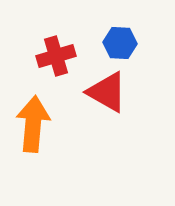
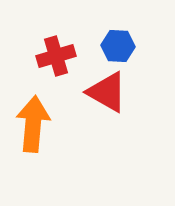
blue hexagon: moved 2 px left, 3 px down
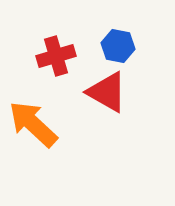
blue hexagon: rotated 8 degrees clockwise
orange arrow: rotated 52 degrees counterclockwise
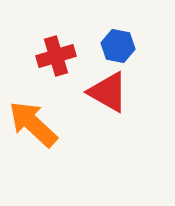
red triangle: moved 1 px right
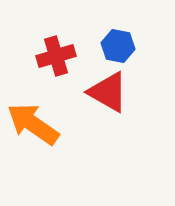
orange arrow: rotated 8 degrees counterclockwise
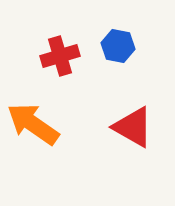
red cross: moved 4 px right
red triangle: moved 25 px right, 35 px down
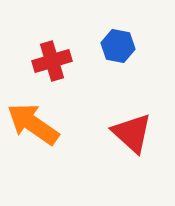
red cross: moved 8 px left, 5 px down
red triangle: moved 1 px left, 6 px down; rotated 12 degrees clockwise
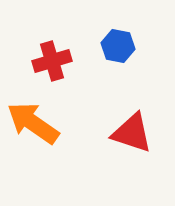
orange arrow: moved 1 px up
red triangle: rotated 24 degrees counterclockwise
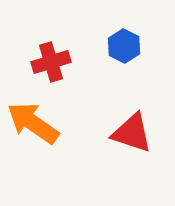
blue hexagon: moved 6 px right; rotated 16 degrees clockwise
red cross: moved 1 px left, 1 px down
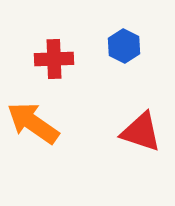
red cross: moved 3 px right, 3 px up; rotated 15 degrees clockwise
red triangle: moved 9 px right, 1 px up
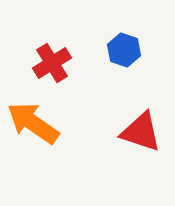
blue hexagon: moved 4 px down; rotated 8 degrees counterclockwise
red cross: moved 2 px left, 4 px down; rotated 30 degrees counterclockwise
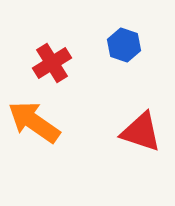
blue hexagon: moved 5 px up
orange arrow: moved 1 px right, 1 px up
